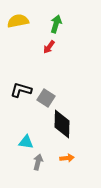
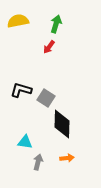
cyan triangle: moved 1 px left
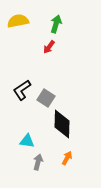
black L-shape: moved 1 px right; rotated 50 degrees counterclockwise
cyan triangle: moved 2 px right, 1 px up
orange arrow: rotated 56 degrees counterclockwise
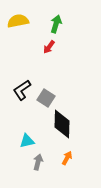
cyan triangle: rotated 21 degrees counterclockwise
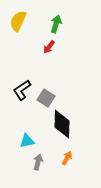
yellow semicircle: rotated 55 degrees counterclockwise
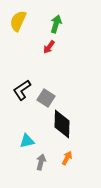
gray arrow: moved 3 px right
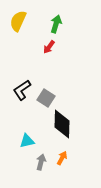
orange arrow: moved 5 px left
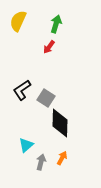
black diamond: moved 2 px left, 1 px up
cyan triangle: moved 1 px left, 4 px down; rotated 28 degrees counterclockwise
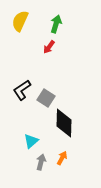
yellow semicircle: moved 2 px right
black diamond: moved 4 px right
cyan triangle: moved 5 px right, 4 px up
